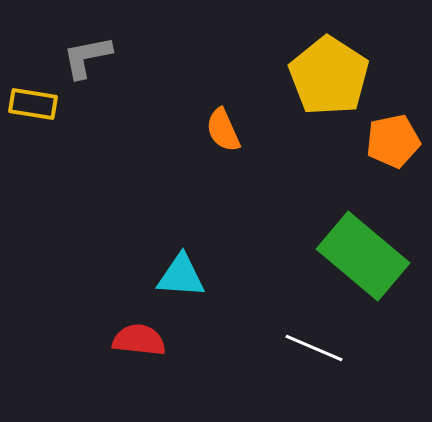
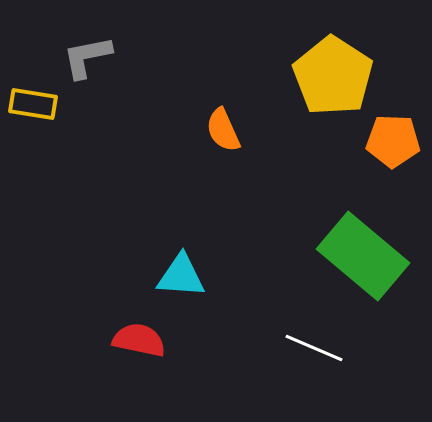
yellow pentagon: moved 4 px right
orange pentagon: rotated 14 degrees clockwise
red semicircle: rotated 6 degrees clockwise
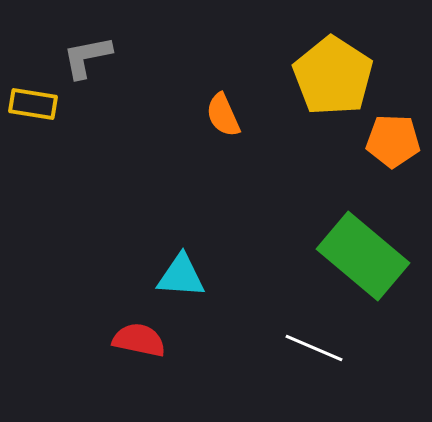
orange semicircle: moved 15 px up
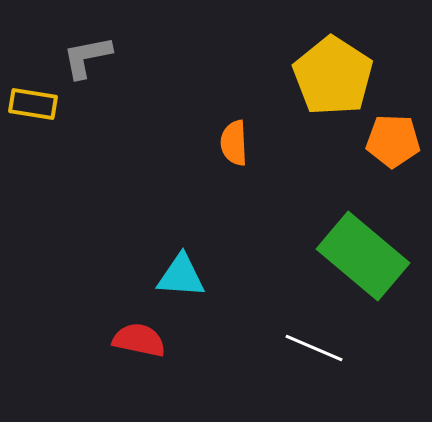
orange semicircle: moved 11 px right, 28 px down; rotated 21 degrees clockwise
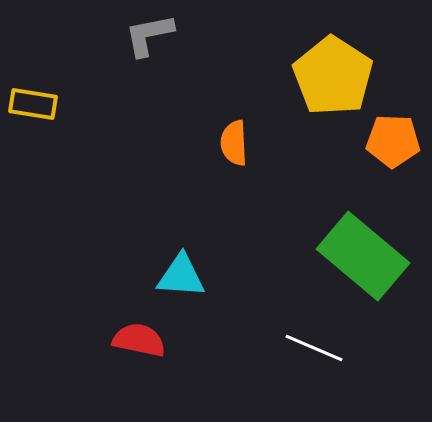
gray L-shape: moved 62 px right, 22 px up
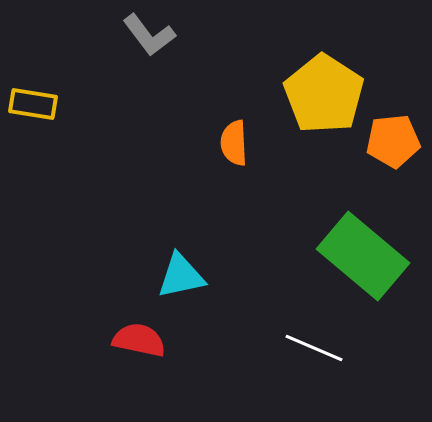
gray L-shape: rotated 116 degrees counterclockwise
yellow pentagon: moved 9 px left, 18 px down
orange pentagon: rotated 8 degrees counterclockwise
cyan triangle: rotated 16 degrees counterclockwise
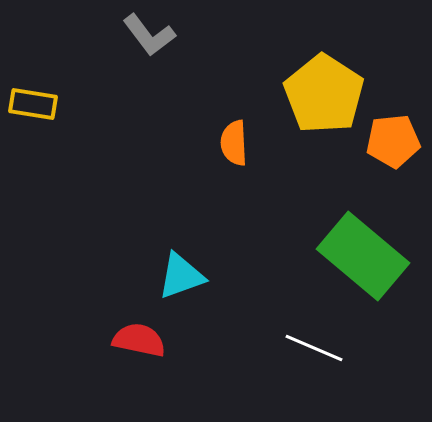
cyan triangle: rotated 8 degrees counterclockwise
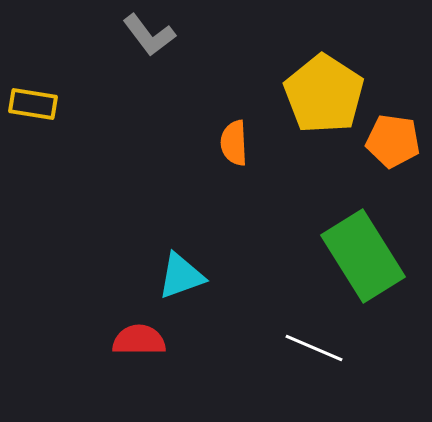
orange pentagon: rotated 14 degrees clockwise
green rectangle: rotated 18 degrees clockwise
red semicircle: rotated 12 degrees counterclockwise
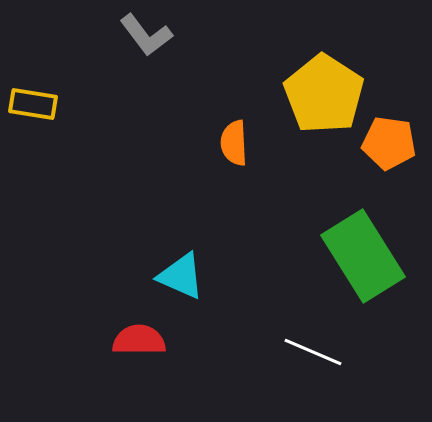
gray L-shape: moved 3 px left
orange pentagon: moved 4 px left, 2 px down
cyan triangle: rotated 44 degrees clockwise
white line: moved 1 px left, 4 px down
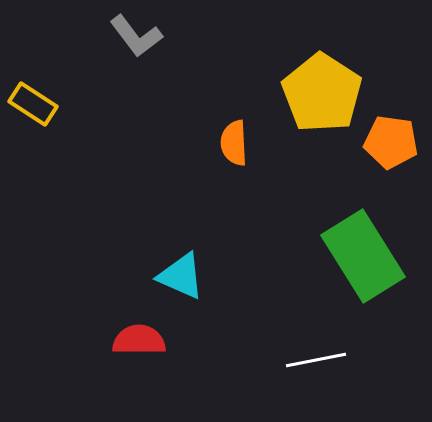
gray L-shape: moved 10 px left, 1 px down
yellow pentagon: moved 2 px left, 1 px up
yellow rectangle: rotated 24 degrees clockwise
orange pentagon: moved 2 px right, 1 px up
white line: moved 3 px right, 8 px down; rotated 34 degrees counterclockwise
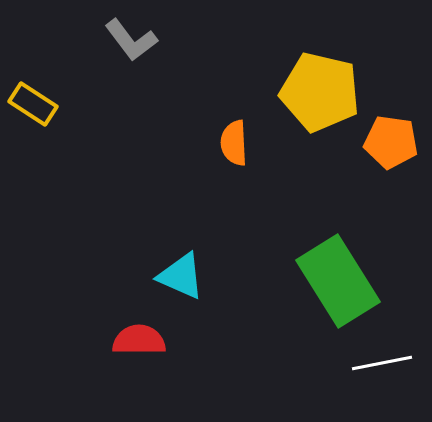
gray L-shape: moved 5 px left, 4 px down
yellow pentagon: moved 2 px left, 1 px up; rotated 20 degrees counterclockwise
green rectangle: moved 25 px left, 25 px down
white line: moved 66 px right, 3 px down
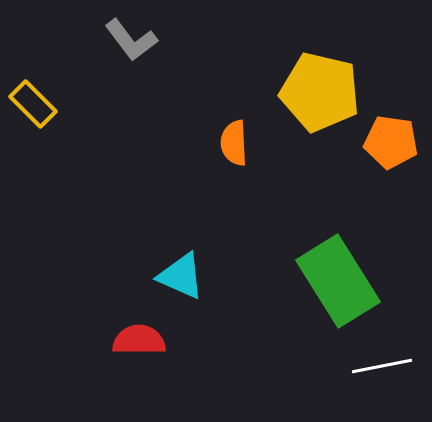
yellow rectangle: rotated 12 degrees clockwise
white line: moved 3 px down
